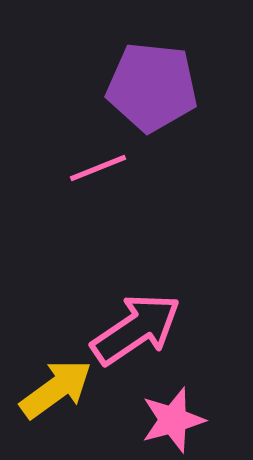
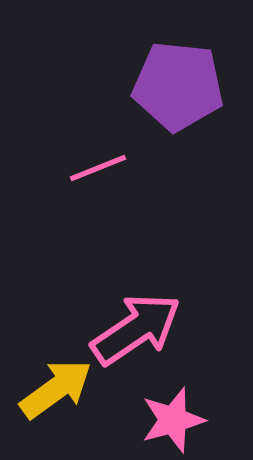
purple pentagon: moved 26 px right, 1 px up
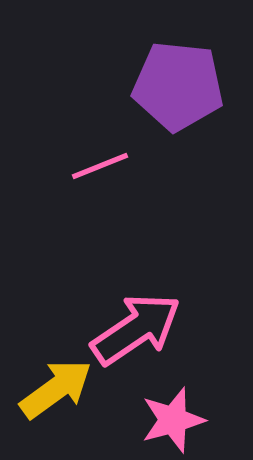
pink line: moved 2 px right, 2 px up
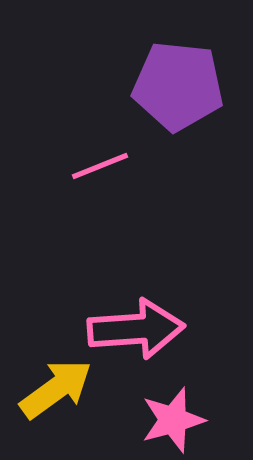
pink arrow: rotated 30 degrees clockwise
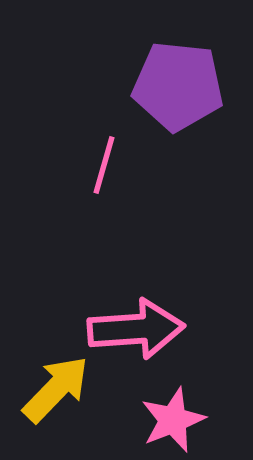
pink line: moved 4 px right, 1 px up; rotated 52 degrees counterclockwise
yellow arrow: rotated 10 degrees counterclockwise
pink star: rotated 6 degrees counterclockwise
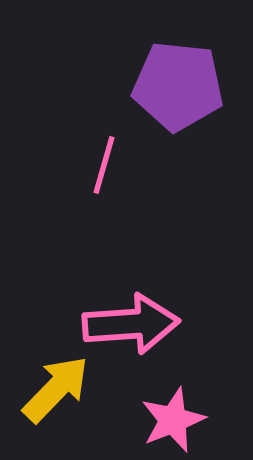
pink arrow: moved 5 px left, 5 px up
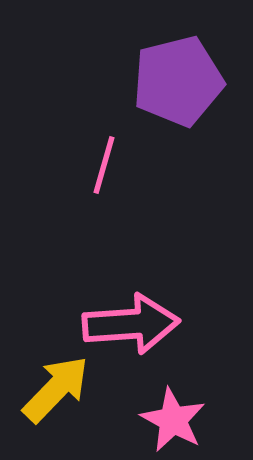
purple pentagon: moved 5 px up; rotated 20 degrees counterclockwise
pink star: rotated 22 degrees counterclockwise
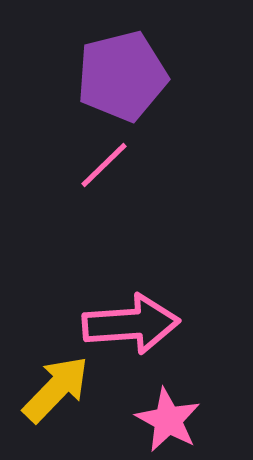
purple pentagon: moved 56 px left, 5 px up
pink line: rotated 30 degrees clockwise
pink star: moved 5 px left
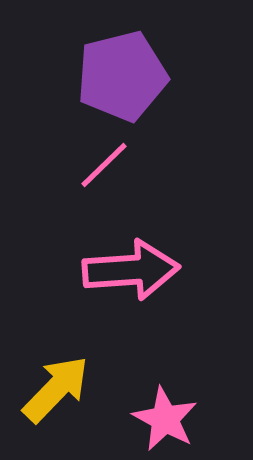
pink arrow: moved 54 px up
pink star: moved 3 px left, 1 px up
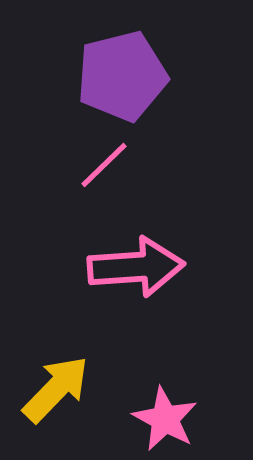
pink arrow: moved 5 px right, 3 px up
